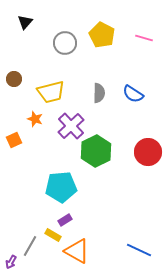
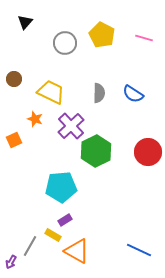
yellow trapezoid: rotated 140 degrees counterclockwise
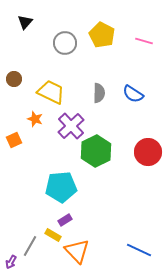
pink line: moved 3 px down
orange triangle: rotated 16 degrees clockwise
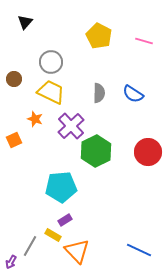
yellow pentagon: moved 3 px left, 1 px down
gray circle: moved 14 px left, 19 px down
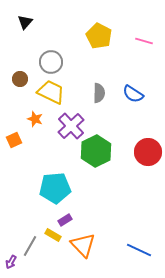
brown circle: moved 6 px right
cyan pentagon: moved 6 px left, 1 px down
orange triangle: moved 6 px right, 6 px up
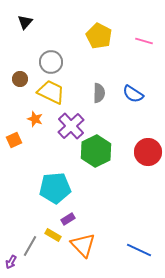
purple rectangle: moved 3 px right, 1 px up
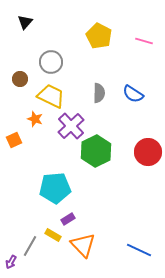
yellow trapezoid: moved 4 px down
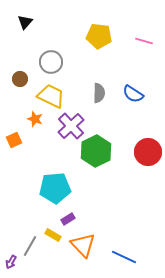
yellow pentagon: rotated 20 degrees counterclockwise
blue line: moved 15 px left, 7 px down
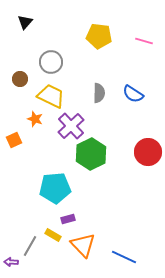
green hexagon: moved 5 px left, 3 px down
purple rectangle: rotated 16 degrees clockwise
purple arrow: rotated 64 degrees clockwise
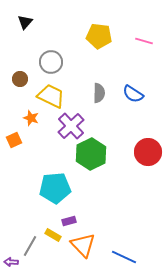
orange star: moved 4 px left, 1 px up
purple rectangle: moved 1 px right, 2 px down
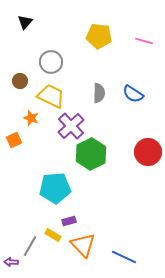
brown circle: moved 2 px down
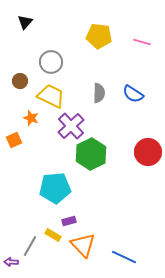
pink line: moved 2 px left, 1 px down
